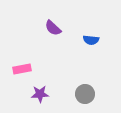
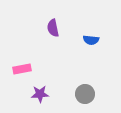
purple semicircle: rotated 36 degrees clockwise
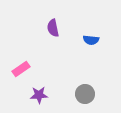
pink rectangle: moved 1 px left; rotated 24 degrees counterclockwise
purple star: moved 1 px left, 1 px down
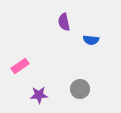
purple semicircle: moved 11 px right, 6 px up
pink rectangle: moved 1 px left, 3 px up
gray circle: moved 5 px left, 5 px up
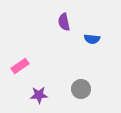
blue semicircle: moved 1 px right, 1 px up
gray circle: moved 1 px right
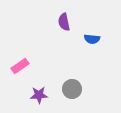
gray circle: moved 9 px left
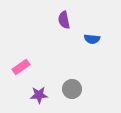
purple semicircle: moved 2 px up
pink rectangle: moved 1 px right, 1 px down
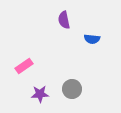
pink rectangle: moved 3 px right, 1 px up
purple star: moved 1 px right, 1 px up
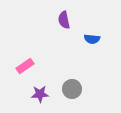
pink rectangle: moved 1 px right
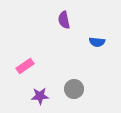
blue semicircle: moved 5 px right, 3 px down
gray circle: moved 2 px right
purple star: moved 2 px down
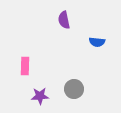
pink rectangle: rotated 54 degrees counterclockwise
